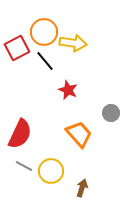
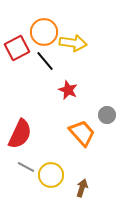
gray circle: moved 4 px left, 2 px down
orange trapezoid: moved 3 px right, 1 px up
gray line: moved 2 px right, 1 px down
yellow circle: moved 4 px down
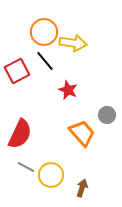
red square: moved 23 px down
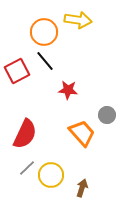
yellow arrow: moved 5 px right, 23 px up
red star: rotated 18 degrees counterclockwise
red semicircle: moved 5 px right
gray line: moved 1 px right, 1 px down; rotated 72 degrees counterclockwise
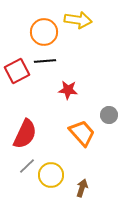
black line: rotated 55 degrees counterclockwise
gray circle: moved 2 px right
gray line: moved 2 px up
